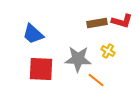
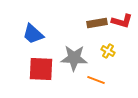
gray star: moved 4 px left, 1 px up
orange line: rotated 18 degrees counterclockwise
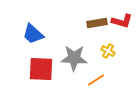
orange line: rotated 54 degrees counterclockwise
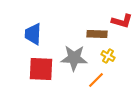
brown rectangle: moved 11 px down; rotated 12 degrees clockwise
blue trapezoid: rotated 50 degrees clockwise
yellow cross: moved 5 px down
orange line: rotated 12 degrees counterclockwise
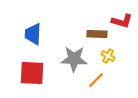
gray star: moved 1 px down
red square: moved 9 px left, 4 px down
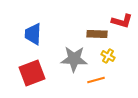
red square: rotated 24 degrees counterclockwise
orange line: rotated 30 degrees clockwise
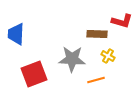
blue trapezoid: moved 17 px left
gray star: moved 2 px left
red square: moved 2 px right, 1 px down
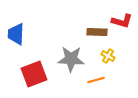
brown rectangle: moved 2 px up
gray star: moved 1 px left
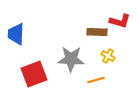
red L-shape: moved 2 px left
